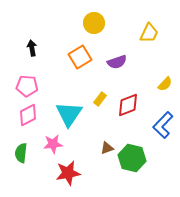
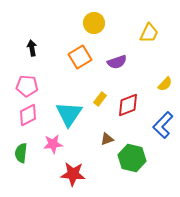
brown triangle: moved 9 px up
red star: moved 5 px right, 1 px down; rotated 15 degrees clockwise
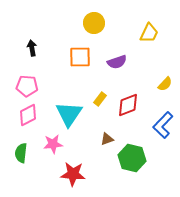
orange square: rotated 30 degrees clockwise
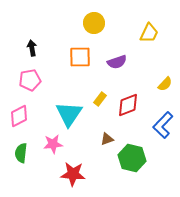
pink pentagon: moved 3 px right, 6 px up; rotated 15 degrees counterclockwise
pink diamond: moved 9 px left, 1 px down
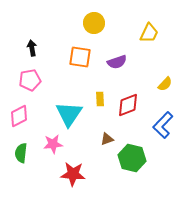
orange square: rotated 10 degrees clockwise
yellow rectangle: rotated 40 degrees counterclockwise
